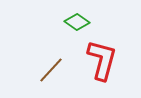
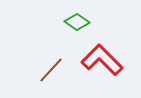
red L-shape: rotated 60 degrees counterclockwise
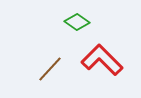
brown line: moved 1 px left, 1 px up
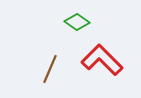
brown line: rotated 20 degrees counterclockwise
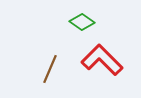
green diamond: moved 5 px right
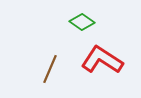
red L-shape: rotated 12 degrees counterclockwise
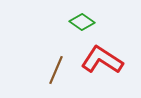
brown line: moved 6 px right, 1 px down
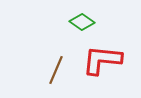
red L-shape: rotated 27 degrees counterclockwise
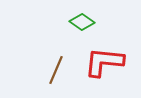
red L-shape: moved 2 px right, 2 px down
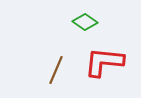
green diamond: moved 3 px right
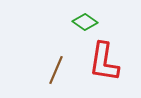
red L-shape: rotated 87 degrees counterclockwise
